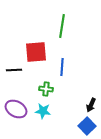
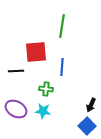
black line: moved 2 px right, 1 px down
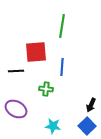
cyan star: moved 10 px right, 15 px down
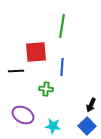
purple ellipse: moved 7 px right, 6 px down
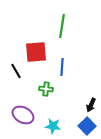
black line: rotated 63 degrees clockwise
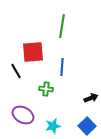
red square: moved 3 px left
black arrow: moved 7 px up; rotated 136 degrees counterclockwise
cyan star: rotated 21 degrees counterclockwise
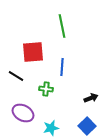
green line: rotated 20 degrees counterclockwise
black line: moved 5 px down; rotated 28 degrees counterclockwise
purple ellipse: moved 2 px up
cyan star: moved 2 px left, 2 px down
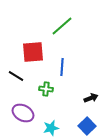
green line: rotated 60 degrees clockwise
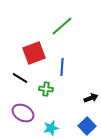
red square: moved 1 px right, 1 px down; rotated 15 degrees counterclockwise
black line: moved 4 px right, 2 px down
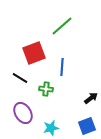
black arrow: rotated 16 degrees counterclockwise
purple ellipse: rotated 30 degrees clockwise
blue square: rotated 24 degrees clockwise
